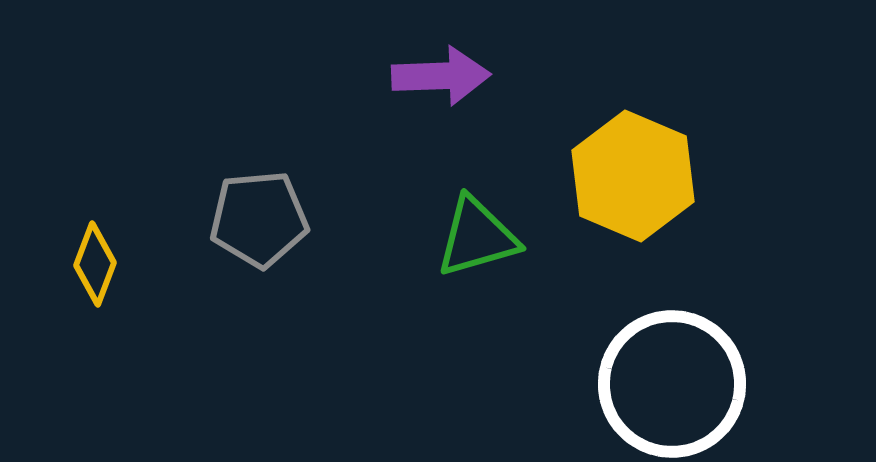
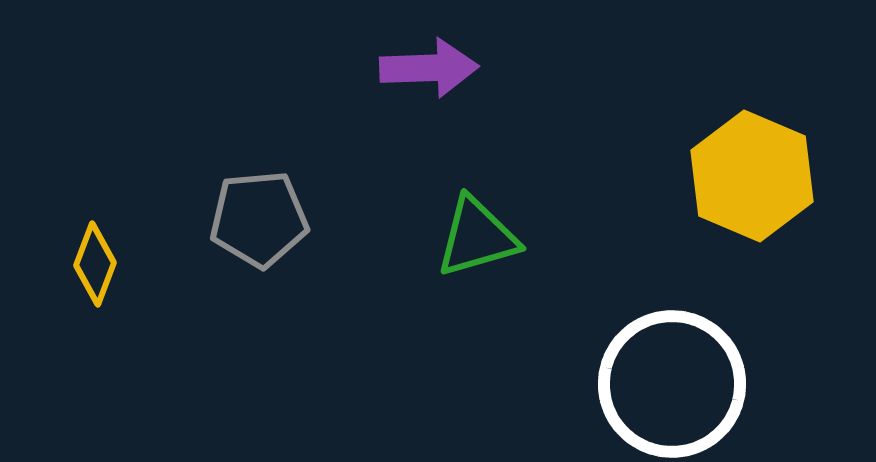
purple arrow: moved 12 px left, 8 px up
yellow hexagon: moved 119 px right
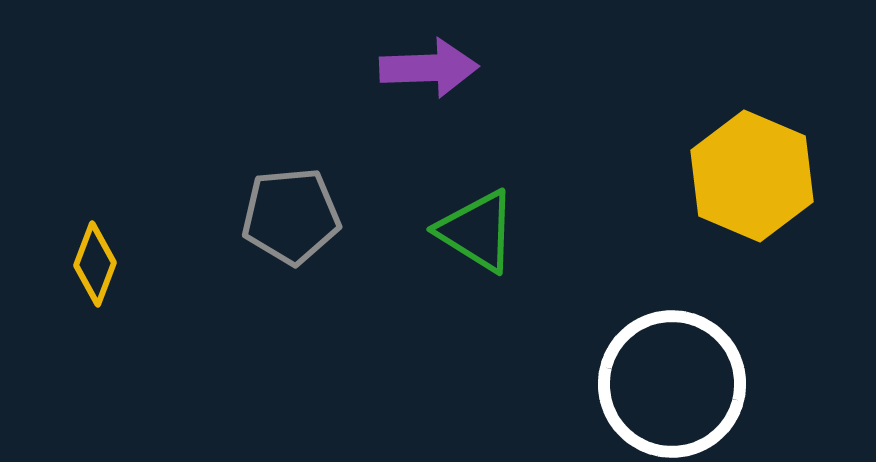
gray pentagon: moved 32 px right, 3 px up
green triangle: moved 6 px up; rotated 48 degrees clockwise
